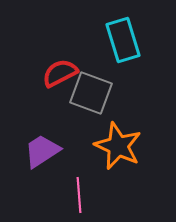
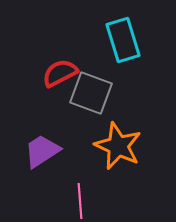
pink line: moved 1 px right, 6 px down
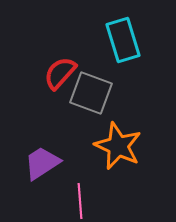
red semicircle: rotated 21 degrees counterclockwise
purple trapezoid: moved 12 px down
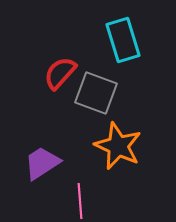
gray square: moved 5 px right
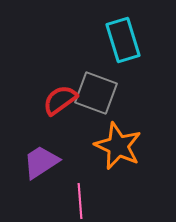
red semicircle: moved 27 px down; rotated 12 degrees clockwise
purple trapezoid: moved 1 px left, 1 px up
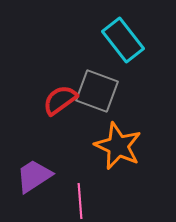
cyan rectangle: rotated 21 degrees counterclockwise
gray square: moved 1 px right, 2 px up
purple trapezoid: moved 7 px left, 14 px down
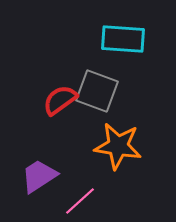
cyan rectangle: moved 1 px up; rotated 48 degrees counterclockwise
orange star: rotated 15 degrees counterclockwise
purple trapezoid: moved 5 px right
pink line: rotated 52 degrees clockwise
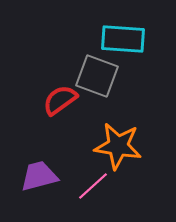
gray square: moved 15 px up
purple trapezoid: rotated 18 degrees clockwise
pink line: moved 13 px right, 15 px up
